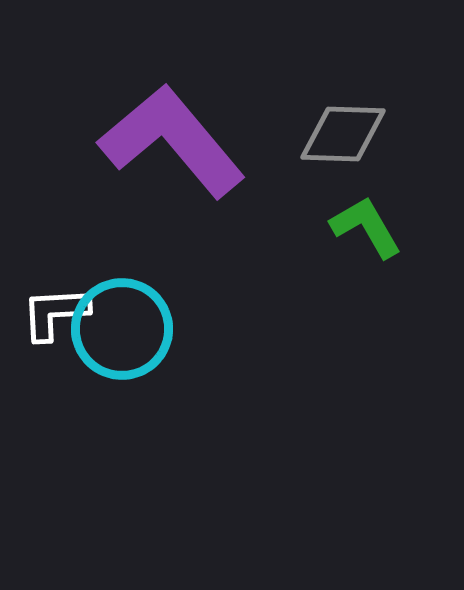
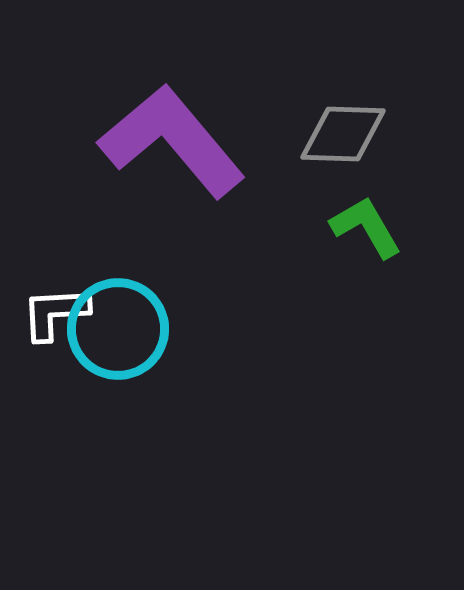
cyan circle: moved 4 px left
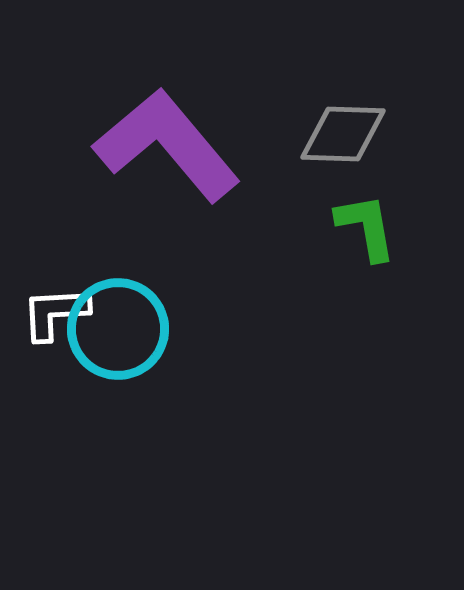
purple L-shape: moved 5 px left, 4 px down
green L-shape: rotated 20 degrees clockwise
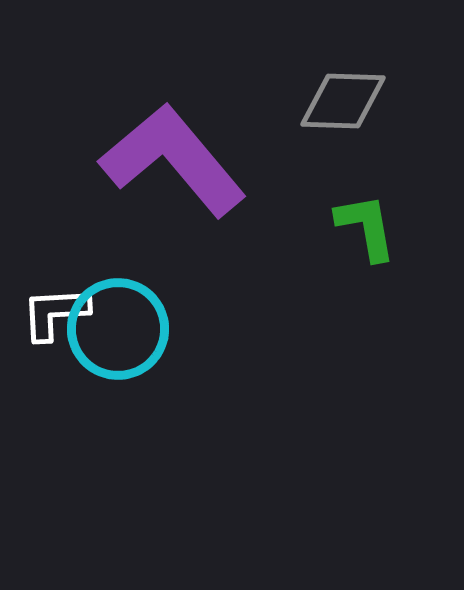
gray diamond: moved 33 px up
purple L-shape: moved 6 px right, 15 px down
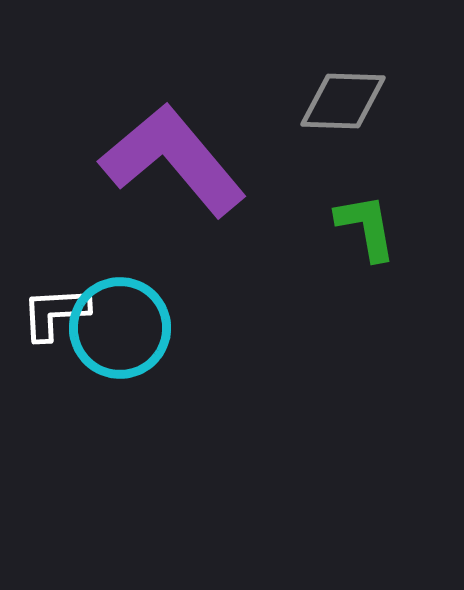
cyan circle: moved 2 px right, 1 px up
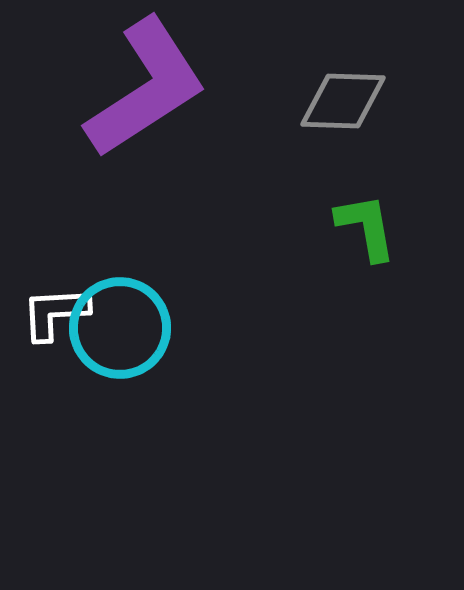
purple L-shape: moved 27 px left, 72 px up; rotated 97 degrees clockwise
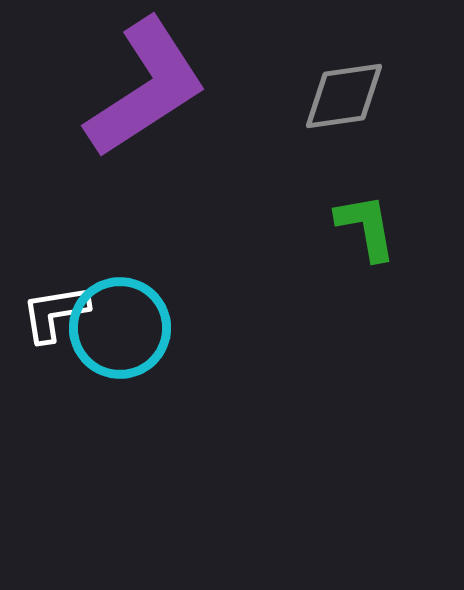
gray diamond: moved 1 px right, 5 px up; rotated 10 degrees counterclockwise
white L-shape: rotated 6 degrees counterclockwise
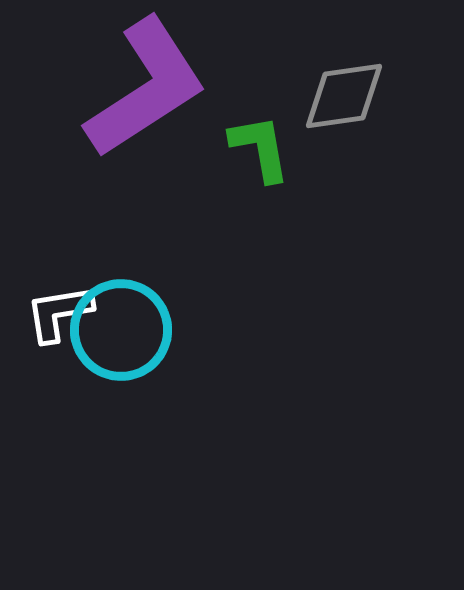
green L-shape: moved 106 px left, 79 px up
white L-shape: moved 4 px right
cyan circle: moved 1 px right, 2 px down
